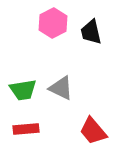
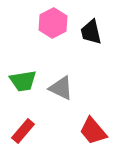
green trapezoid: moved 9 px up
red rectangle: moved 3 px left, 2 px down; rotated 45 degrees counterclockwise
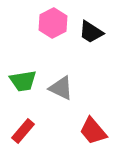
black trapezoid: rotated 44 degrees counterclockwise
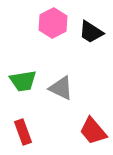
red rectangle: moved 1 px down; rotated 60 degrees counterclockwise
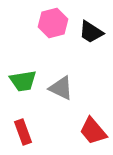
pink hexagon: rotated 12 degrees clockwise
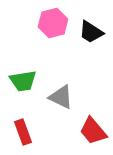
gray triangle: moved 9 px down
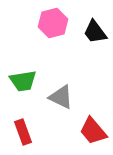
black trapezoid: moved 4 px right; rotated 20 degrees clockwise
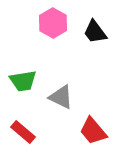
pink hexagon: rotated 16 degrees counterclockwise
red rectangle: rotated 30 degrees counterclockwise
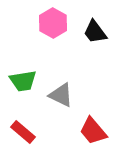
gray triangle: moved 2 px up
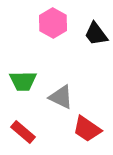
black trapezoid: moved 1 px right, 2 px down
green trapezoid: rotated 8 degrees clockwise
gray triangle: moved 2 px down
red trapezoid: moved 6 px left, 2 px up; rotated 16 degrees counterclockwise
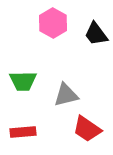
gray triangle: moved 5 px right, 2 px up; rotated 40 degrees counterclockwise
red rectangle: rotated 45 degrees counterclockwise
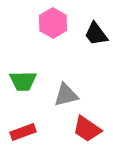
red rectangle: rotated 15 degrees counterclockwise
